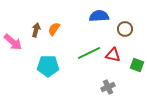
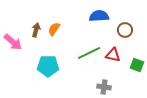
brown circle: moved 1 px down
gray cross: moved 4 px left; rotated 32 degrees clockwise
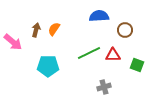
red triangle: rotated 14 degrees counterclockwise
gray cross: rotated 24 degrees counterclockwise
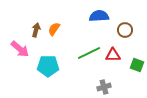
pink arrow: moved 7 px right, 7 px down
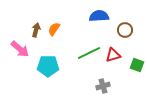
red triangle: rotated 14 degrees counterclockwise
gray cross: moved 1 px left, 1 px up
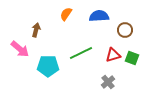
orange semicircle: moved 12 px right, 15 px up
green line: moved 8 px left
green square: moved 5 px left, 7 px up
gray cross: moved 5 px right, 4 px up; rotated 24 degrees counterclockwise
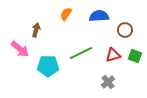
green square: moved 3 px right, 2 px up
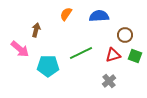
brown circle: moved 5 px down
gray cross: moved 1 px right, 1 px up
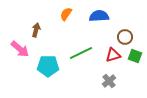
brown circle: moved 2 px down
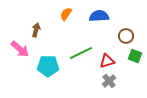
brown circle: moved 1 px right, 1 px up
red triangle: moved 6 px left, 6 px down
